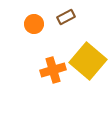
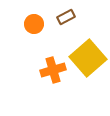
yellow square: moved 3 px up; rotated 9 degrees clockwise
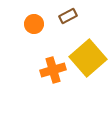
brown rectangle: moved 2 px right, 1 px up
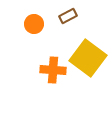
yellow square: rotated 12 degrees counterclockwise
orange cross: rotated 20 degrees clockwise
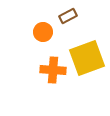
orange circle: moved 9 px right, 8 px down
yellow square: moved 1 px left; rotated 33 degrees clockwise
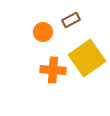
brown rectangle: moved 3 px right, 4 px down
yellow square: rotated 15 degrees counterclockwise
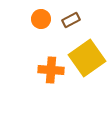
orange circle: moved 2 px left, 13 px up
orange cross: moved 2 px left
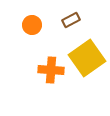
orange circle: moved 9 px left, 6 px down
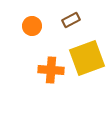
orange circle: moved 1 px down
yellow square: rotated 15 degrees clockwise
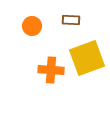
brown rectangle: rotated 30 degrees clockwise
